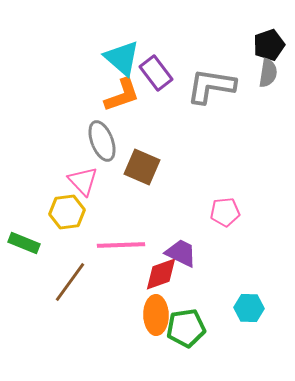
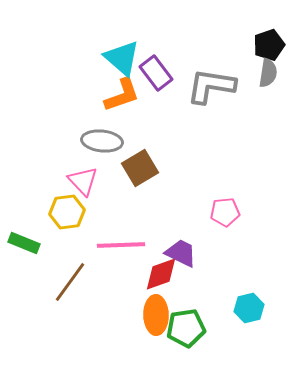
gray ellipse: rotated 63 degrees counterclockwise
brown square: moved 2 px left, 1 px down; rotated 36 degrees clockwise
cyan hexagon: rotated 16 degrees counterclockwise
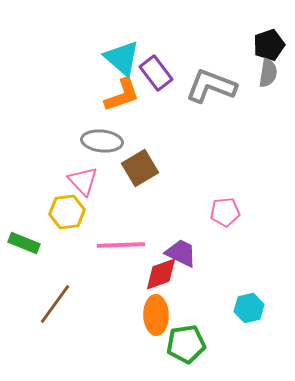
gray L-shape: rotated 12 degrees clockwise
brown line: moved 15 px left, 22 px down
green pentagon: moved 16 px down
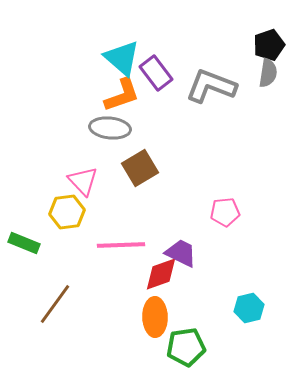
gray ellipse: moved 8 px right, 13 px up
orange ellipse: moved 1 px left, 2 px down
green pentagon: moved 3 px down
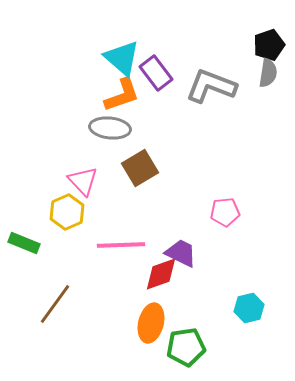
yellow hexagon: rotated 16 degrees counterclockwise
orange ellipse: moved 4 px left, 6 px down; rotated 15 degrees clockwise
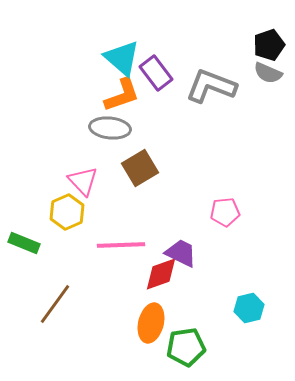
gray semicircle: rotated 104 degrees clockwise
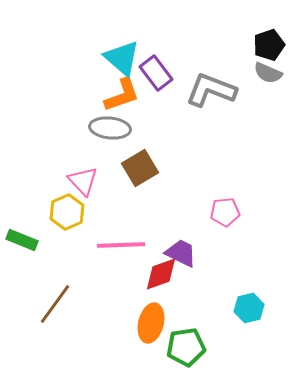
gray L-shape: moved 4 px down
green rectangle: moved 2 px left, 3 px up
